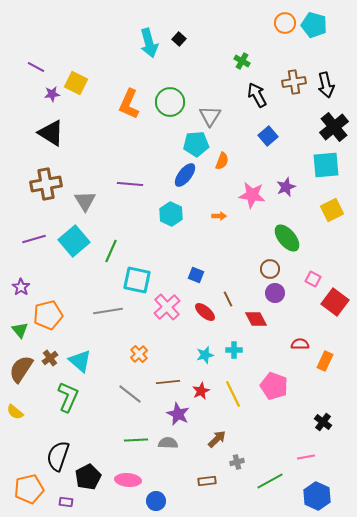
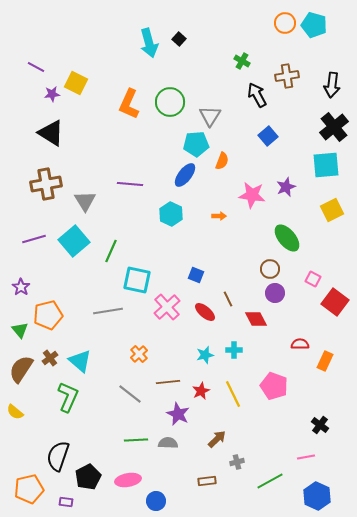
brown cross at (294, 82): moved 7 px left, 6 px up
black arrow at (326, 85): moved 6 px right; rotated 20 degrees clockwise
black cross at (323, 422): moved 3 px left, 3 px down
pink ellipse at (128, 480): rotated 15 degrees counterclockwise
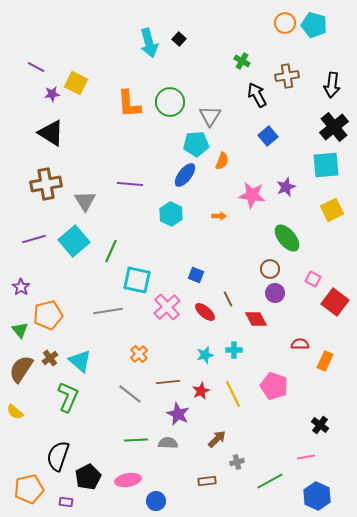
orange L-shape at (129, 104): rotated 28 degrees counterclockwise
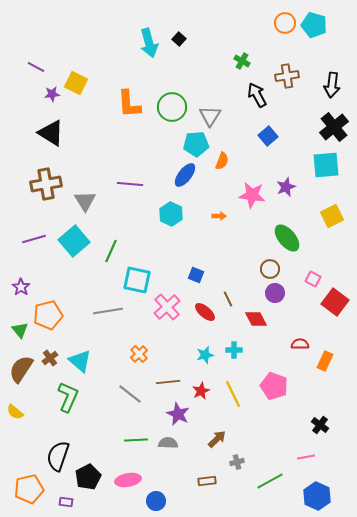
green circle at (170, 102): moved 2 px right, 5 px down
yellow square at (332, 210): moved 6 px down
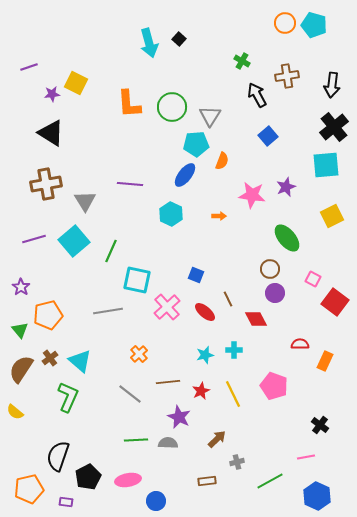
purple line at (36, 67): moved 7 px left; rotated 48 degrees counterclockwise
purple star at (178, 414): moved 1 px right, 3 px down
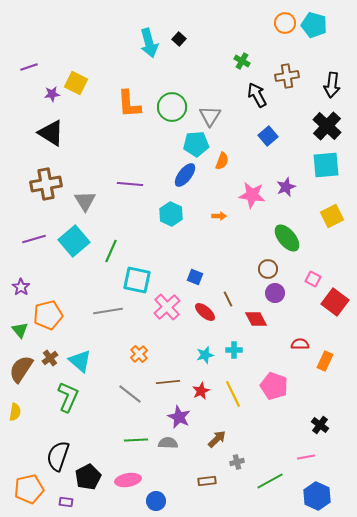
black cross at (334, 127): moved 7 px left, 1 px up; rotated 8 degrees counterclockwise
brown circle at (270, 269): moved 2 px left
blue square at (196, 275): moved 1 px left, 2 px down
yellow semicircle at (15, 412): rotated 120 degrees counterclockwise
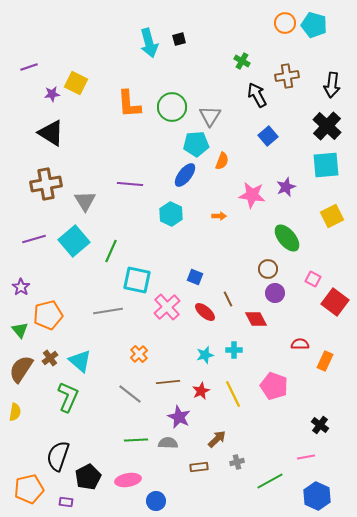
black square at (179, 39): rotated 32 degrees clockwise
brown rectangle at (207, 481): moved 8 px left, 14 px up
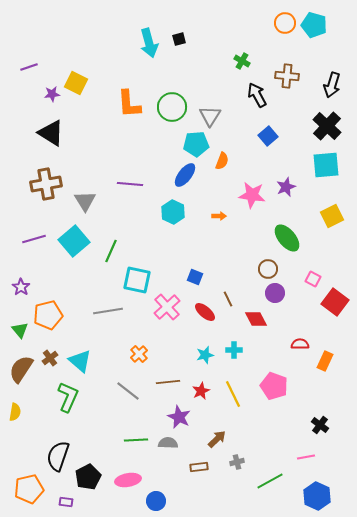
brown cross at (287, 76): rotated 15 degrees clockwise
black arrow at (332, 85): rotated 10 degrees clockwise
cyan hexagon at (171, 214): moved 2 px right, 2 px up
gray line at (130, 394): moved 2 px left, 3 px up
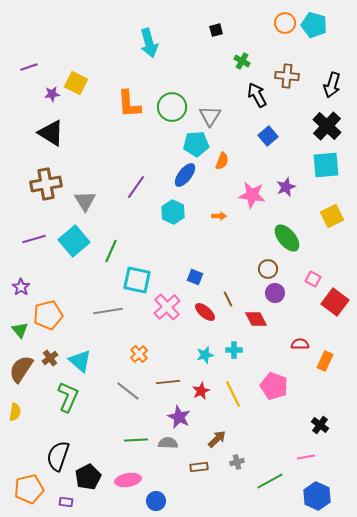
black square at (179, 39): moved 37 px right, 9 px up
purple line at (130, 184): moved 6 px right, 3 px down; rotated 60 degrees counterclockwise
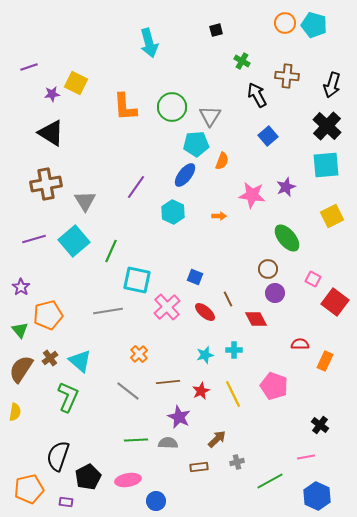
orange L-shape at (129, 104): moved 4 px left, 3 px down
